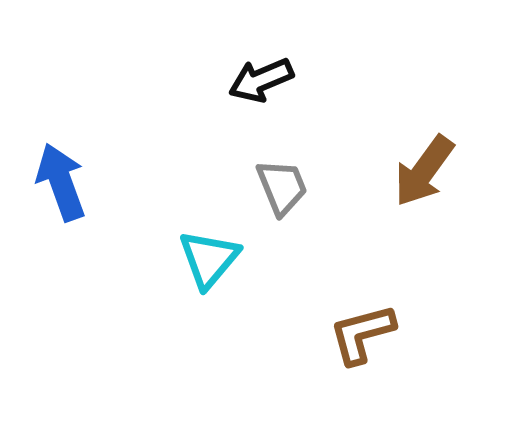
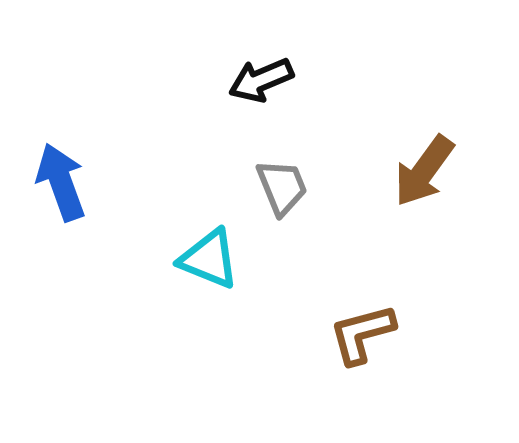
cyan triangle: rotated 48 degrees counterclockwise
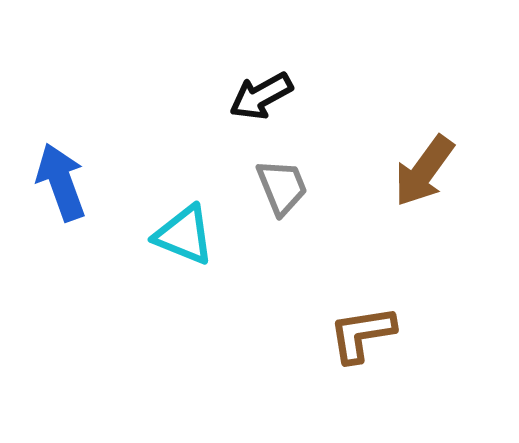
black arrow: moved 16 px down; rotated 6 degrees counterclockwise
cyan triangle: moved 25 px left, 24 px up
brown L-shape: rotated 6 degrees clockwise
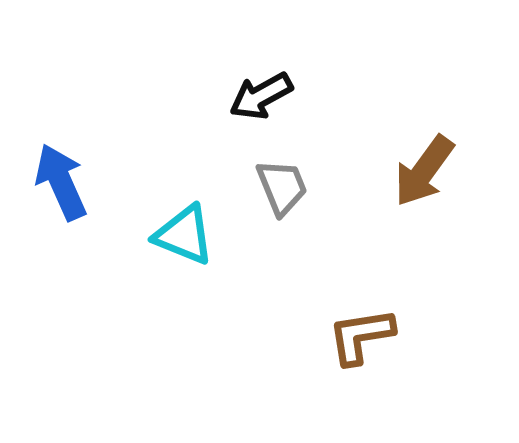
blue arrow: rotated 4 degrees counterclockwise
brown L-shape: moved 1 px left, 2 px down
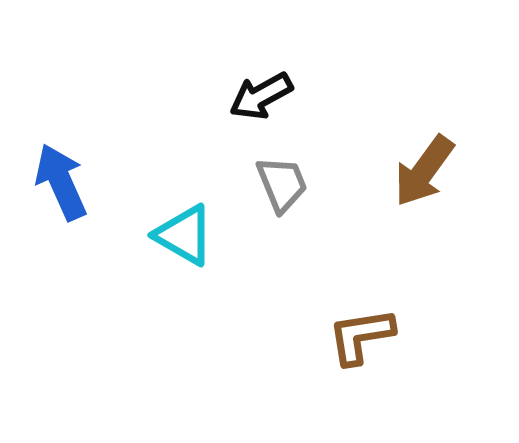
gray trapezoid: moved 3 px up
cyan triangle: rotated 8 degrees clockwise
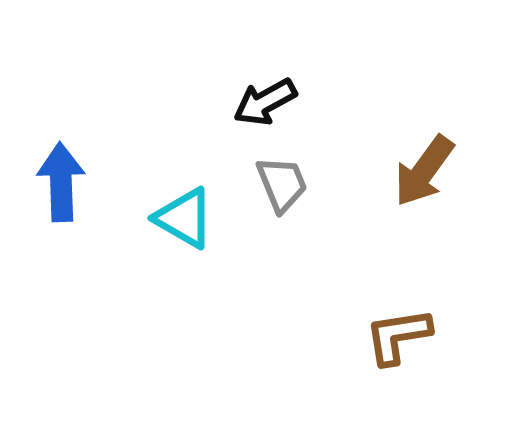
black arrow: moved 4 px right, 6 px down
blue arrow: rotated 22 degrees clockwise
cyan triangle: moved 17 px up
brown L-shape: moved 37 px right
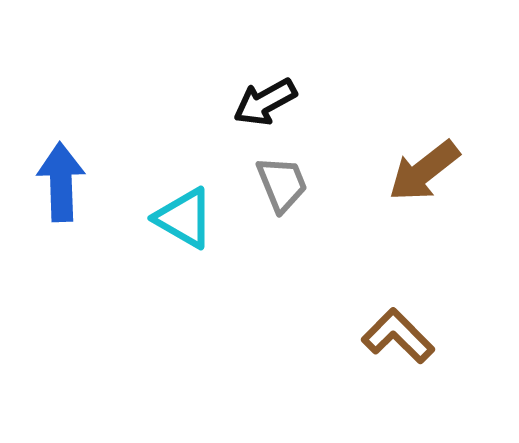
brown arrow: rotated 16 degrees clockwise
brown L-shape: rotated 54 degrees clockwise
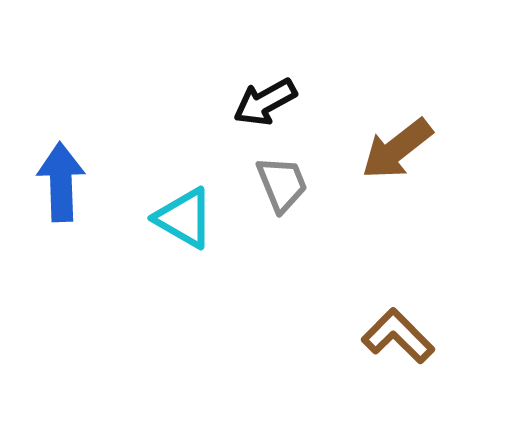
brown arrow: moved 27 px left, 22 px up
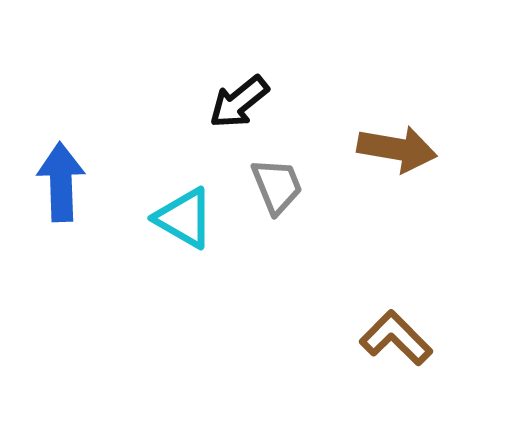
black arrow: moved 26 px left; rotated 10 degrees counterclockwise
brown arrow: rotated 132 degrees counterclockwise
gray trapezoid: moved 5 px left, 2 px down
brown L-shape: moved 2 px left, 2 px down
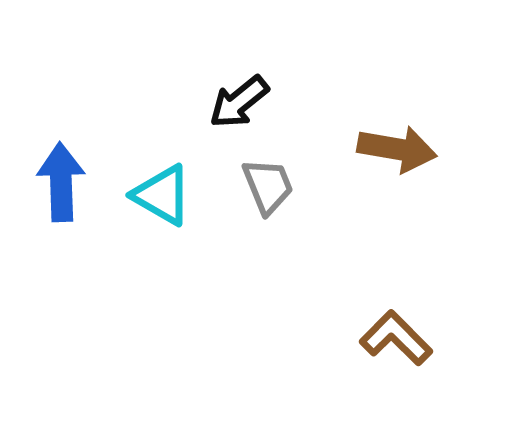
gray trapezoid: moved 9 px left
cyan triangle: moved 22 px left, 23 px up
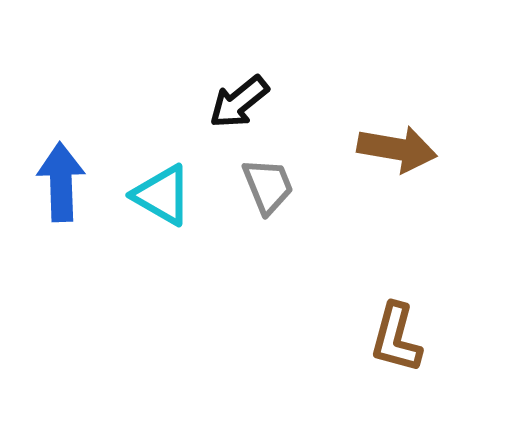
brown L-shape: rotated 120 degrees counterclockwise
